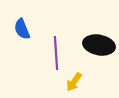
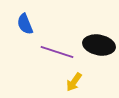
blue semicircle: moved 3 px right, 5 px up
purple line: moved 1 px right, 1 px up; rotated 68 degrees counterclockwise
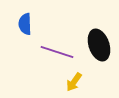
blue semicircle: rotated 20 degrees clockwise
black ellipse: rotated 60 degrees clockwise
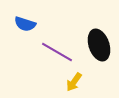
blue semicircle: rotated 70 degrees counterclockwise
purple line: rotated 12 degrees clockwise
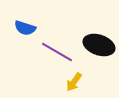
blue semicircle: moved 4 px down
black ellipse: rotated 52 degrees counterclockwise
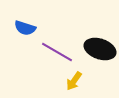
black ellipse: moved 1 px right, 4 px down
yellow arrow: moved 1 px up
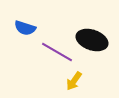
black ellipse: moved 8 px left, 9 px up
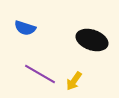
purple line: moved 17 px left, 22 px down
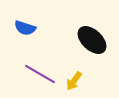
black ellipse: rotated 24 degrees clockwise
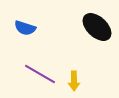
black ellipse: moved 5 px right, 13 px up
yellow arrow: rotated 36 degrees counterclockwise
